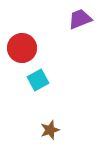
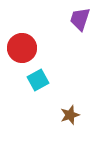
purple trapezoid: rotated 50 degrees counterclockwise
brown star: moved 20 px right, 15 px up
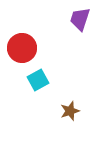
brown star: moved 4 px up
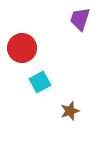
cyan square: moved 2 px right, 2 px down
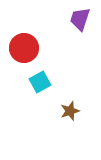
red circle: moved 2 px right
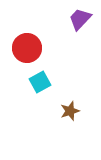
purple trapezoid: rotated 25 degrees clockwise
red circle: moved 3 px right
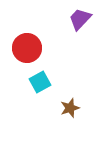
brown star: moved 3 px up
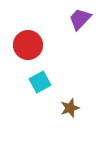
red circle: moved 1 px right, 3 px up
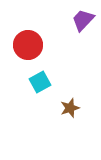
purple trapezoid: moved 3 px right, 1 px down
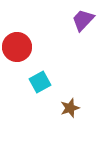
red circle: moved 11 px left, 2 px down
